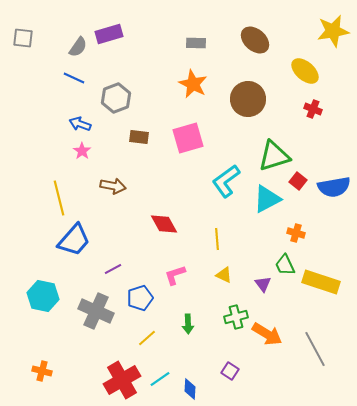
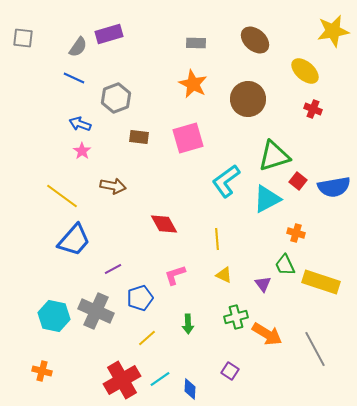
yellow line at (59, 198): moved 3 px right, 2 px up; rotated 40 degrees counterclockwise
cyan hexagon at (43, 296): moved 11 px right, 20 px down
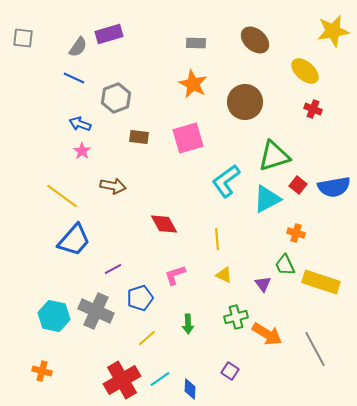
brown circle at (248, 99): moved 3 px left, 3 px down
red square at (298, 181): moved 4 px down
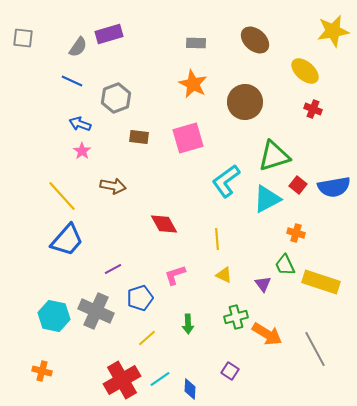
blue line at (74, 78): moved 2 px left, 3 px down
yellow line at (62, 196): rotated 12 degrees clockwise
blue trapezoid at (74, 240): moved 7 px left
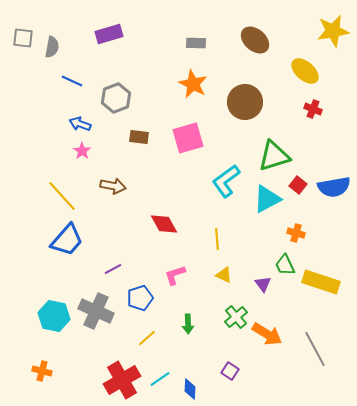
gray semicircle at (78, 47): moved 26 px left; rotated 25 degrees counterclockwise
green cross at (236, 317): rotated 25 degrees counterclockwise
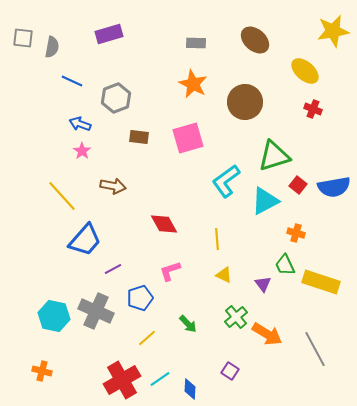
cyan triangle at (267, 199): moved 2 px left, 2 px down
blue trapezoid at (67, 240): moved 18 px right
pink L-shape at (175, 275): moved 5 px left, 4 px up
green arrow at (188, 324): rotated 42 degrees counterclockwise
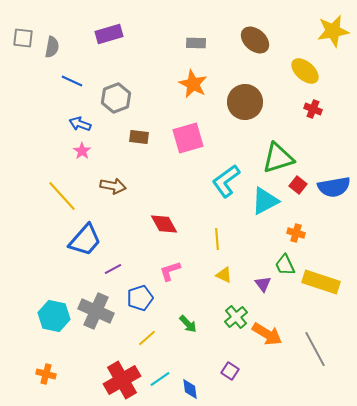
green triangle at (274, 156): moved 4 px right, 2 px down
orange cross at (42, 371): moved 4 px right, 3 px down
blue diamond at (190, 389): rotated 10 degrees counterclockwise
